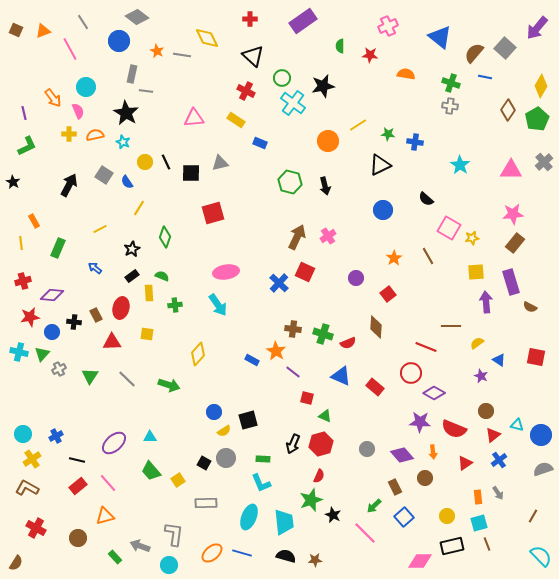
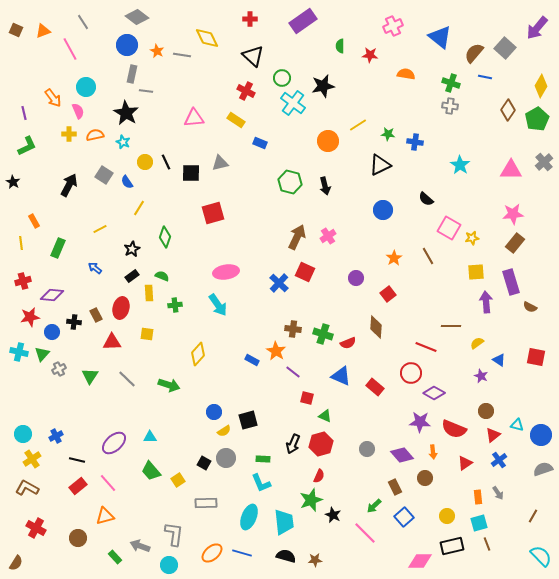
pink cross at (388, 26): moved 5 px right
blue circle at (119, 41): moved 8 px right, 4 px down
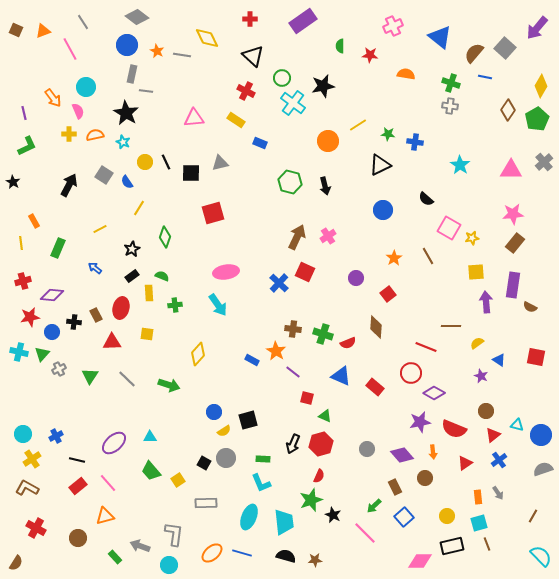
purple rectangle at (511, 282): moved 2 px right, 3 px down; rotated 25 degrees clockwise
purple star at (420, 422): rotated 15 degrees counterclockwise
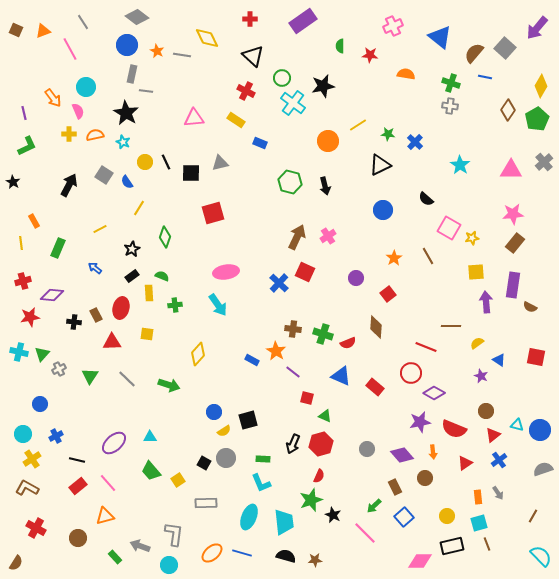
blue cross at (415, 142): rotated 35 degrees clockwise
blue circle at (52, 332): moved 12 px left, 72 px down
blue circle at (541, 435): moved 1 px left, 5 px up
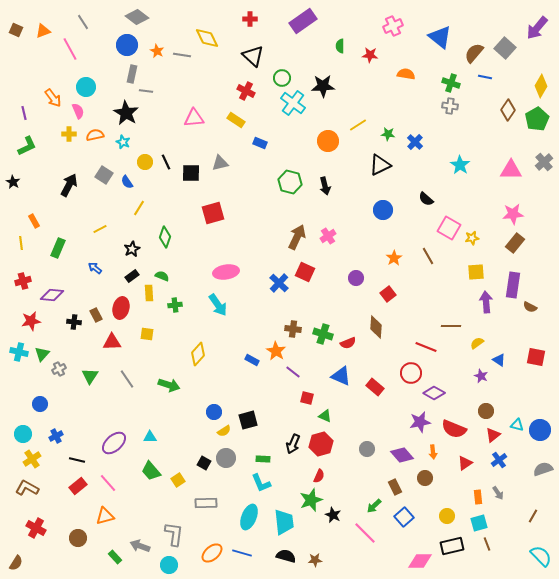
black star at (323, 86): rotated 10 degrees clockwise
red star at (30, 317): moved 1 px right, 4 px down
gray line at (127, 379): rotated 12 degrees clockwise
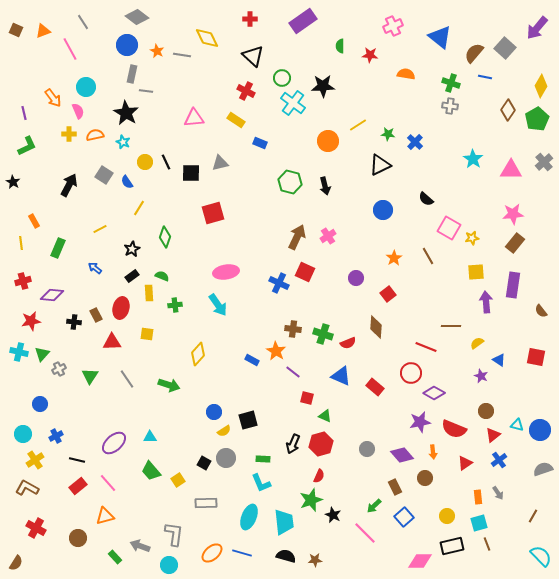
cyan star at (460, 165): moved 13 px right, 6 px up
blue cross at (279, 283): rotated 18 degrees counterclockwise
brown semicircle at (530, 307): moved 11 px right, 4 px down; rotated 24 degrees clockwise
yellow cross at (32, 459): moved 3 px right, 1 px down
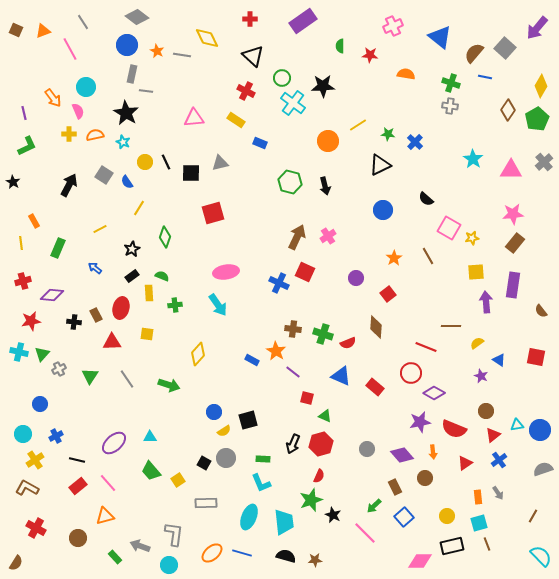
cyan triangle at (517, 425): rotated 24 degrees counterclockwise
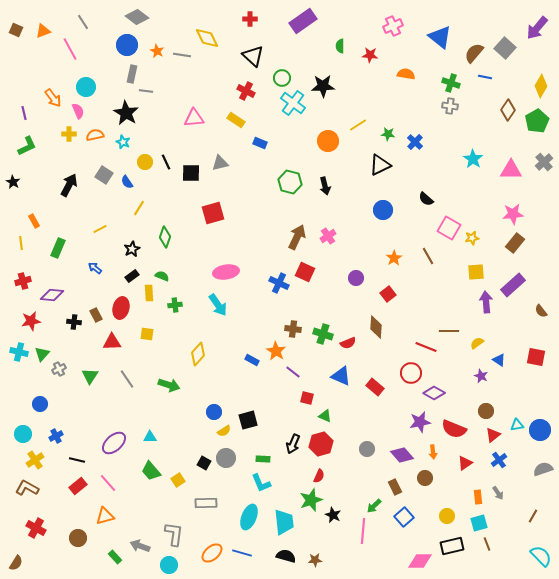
green pentagon at (537, 119): moved 2 px down
purple rectangle at (513, 285): rotated 40 degrees clockwise
brown line at (451, 326): moved 2 px left, 5 px down
pink line at (365, 533): moved 2 px left, 2 px up; rotated 50 degrees clockwise
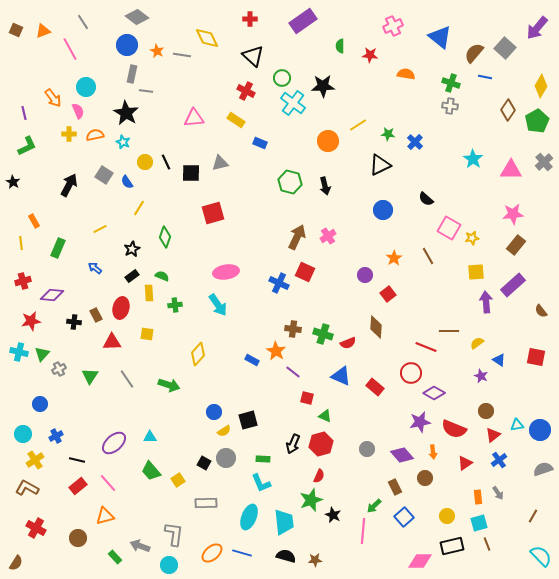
brown rectangle at (515, 243): moved 1 px right, 2 px down
purple circle at (356, 278): moved 9 px right, 3 px up
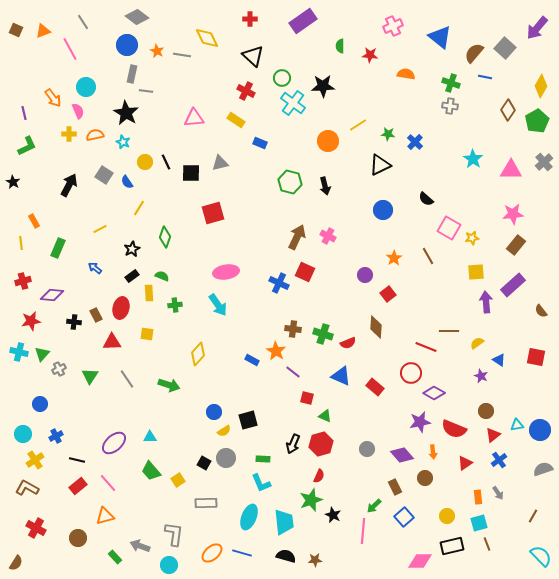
pink cross at (328, 236): rotated 28 degrees counterclockwise
